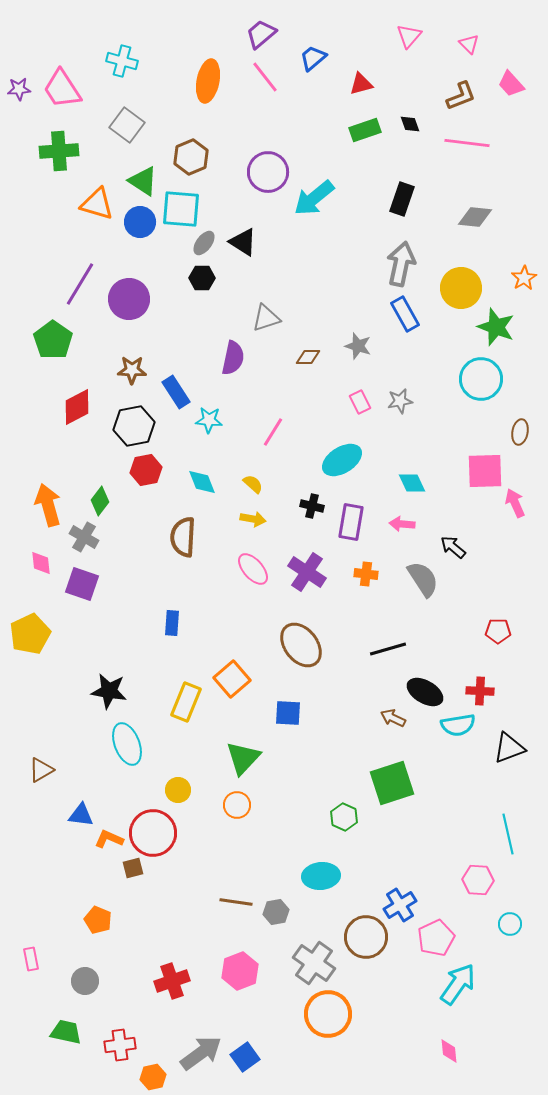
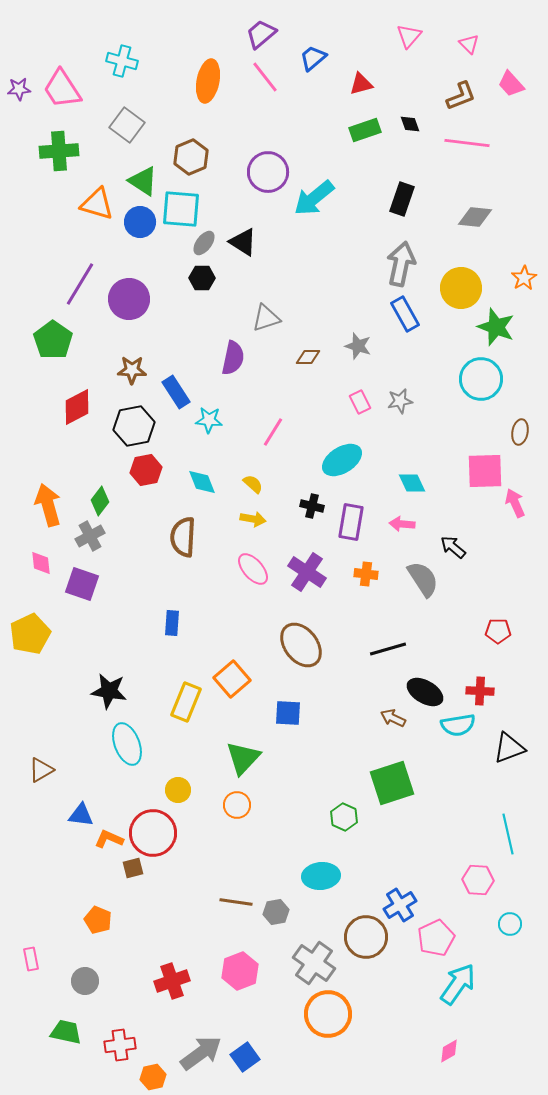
gray cross at (84, 537): moved 6 px right, 1 px up; rotated 32 degrees clockwise
pink diamond at (449, 1051): rotated 65 degrees clockwise
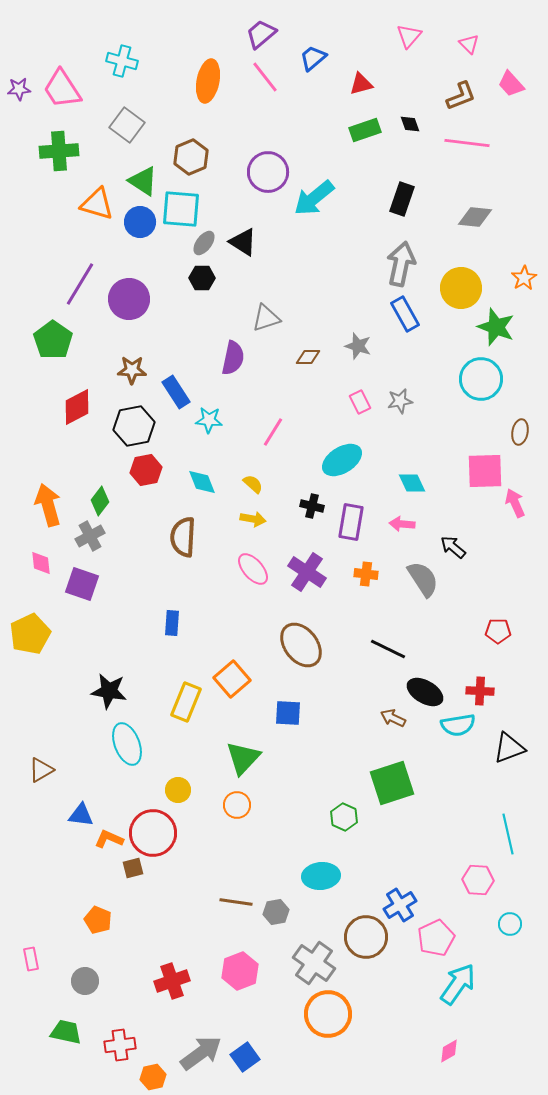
black line at (388, 649): rotated 42 degrees clockwise
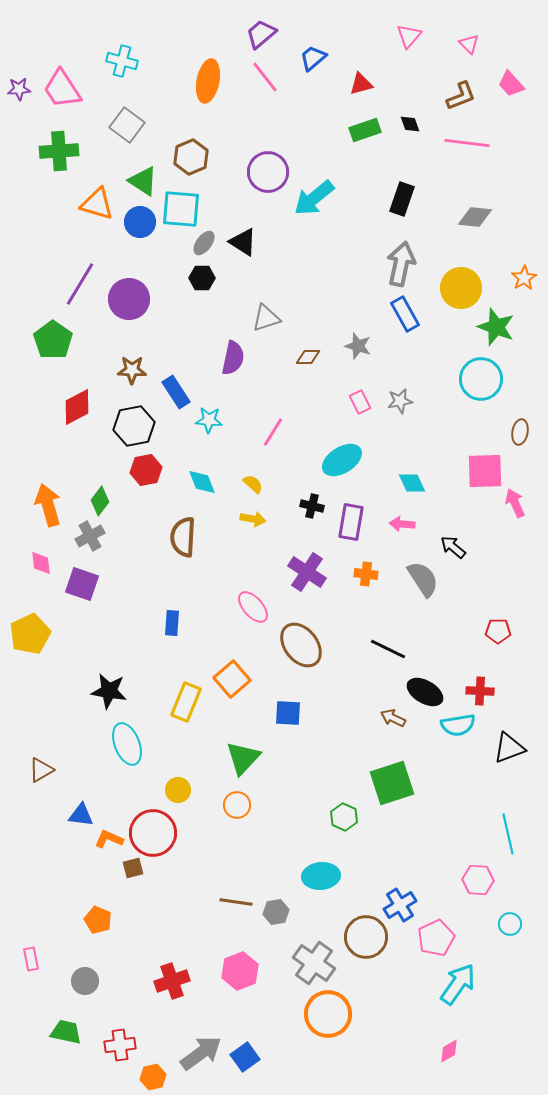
pink ellipse at (253, 569): moved 38 px down
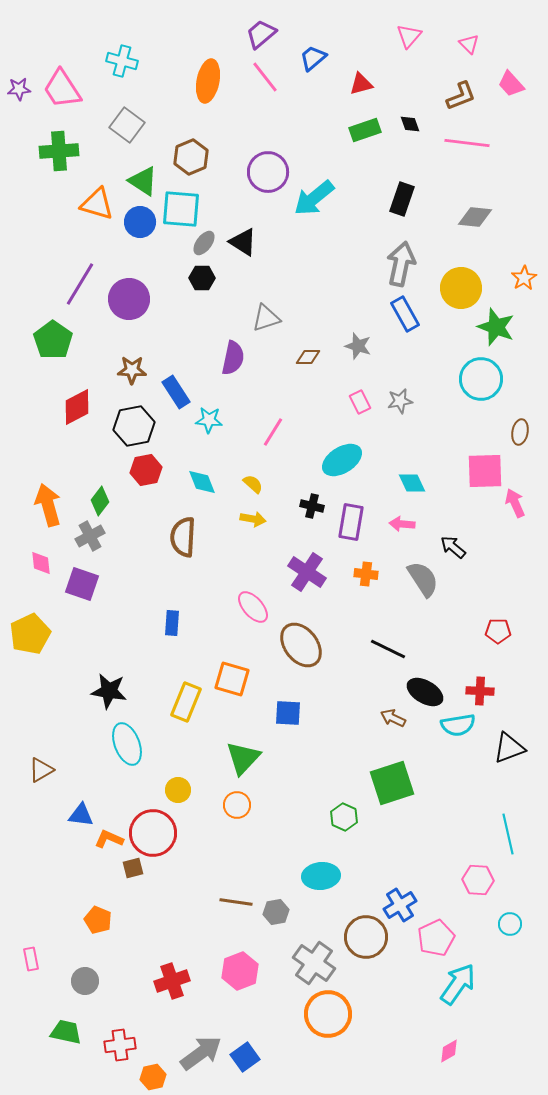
orange square at (232, 679): rotated 33 degrees counterclockwise
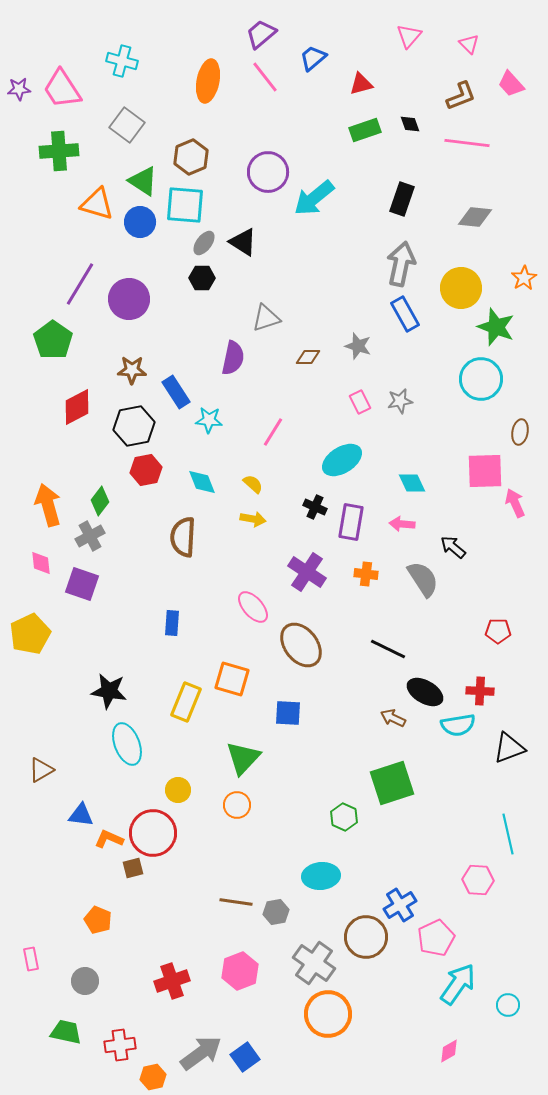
cyan square at (181, 209): moved 4 px right, 4 px up
black cross at (312, 506): moved 3 px right, 1 px down; rotated 10 degrees clockwise
cyan circle at (510, 924): moved 2 px left, 81 px down
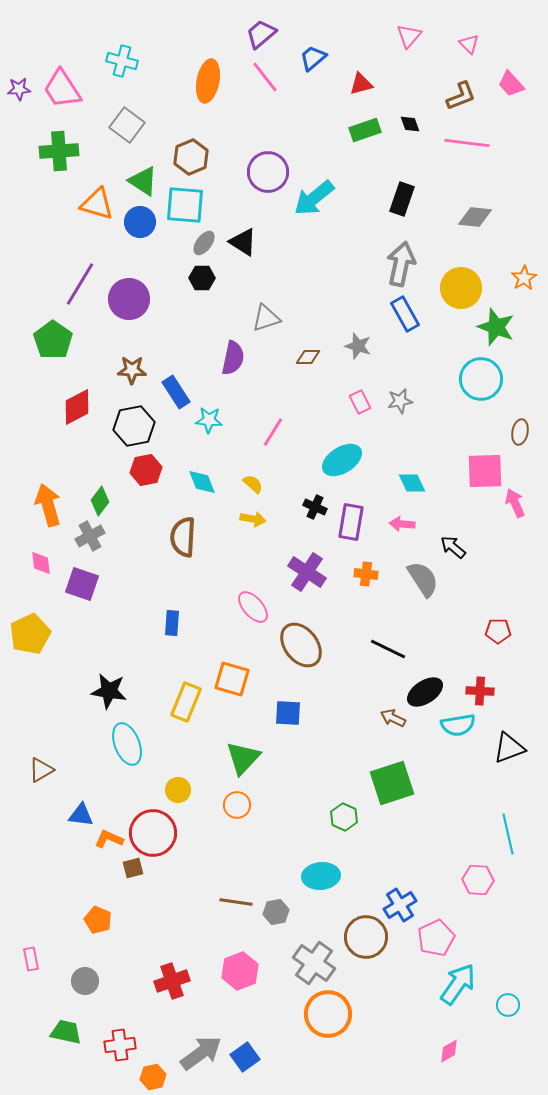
black ellipse at (425, 692): rotated 63 degrees counterclockwise
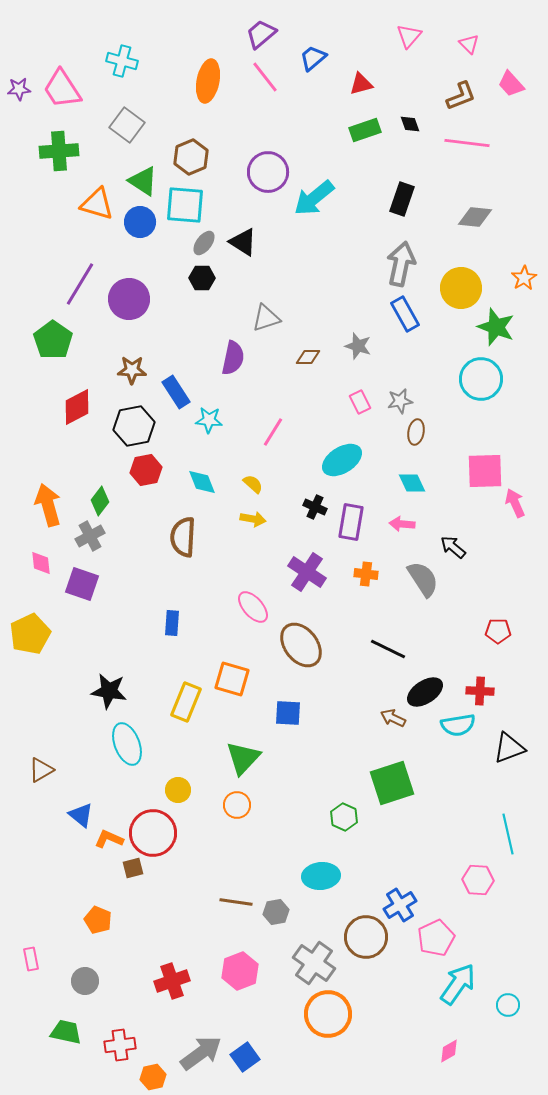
brown ellipse at (520, 432): moved 104 px left
blue triangle at (81, 815): rotated 32 degrees clockwise
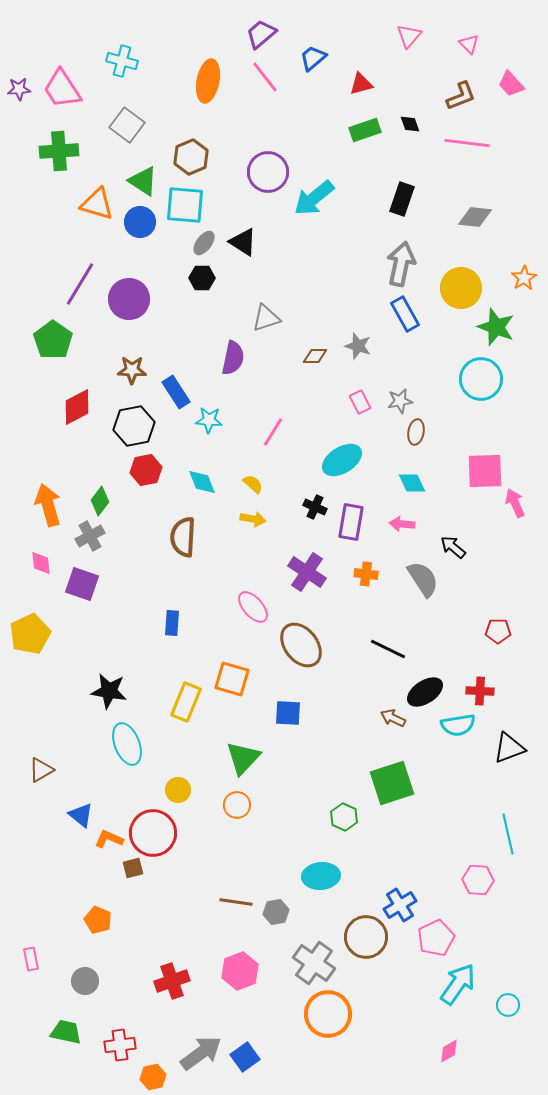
brown diamond at (308, 357): moved 7 px right, 1 px up
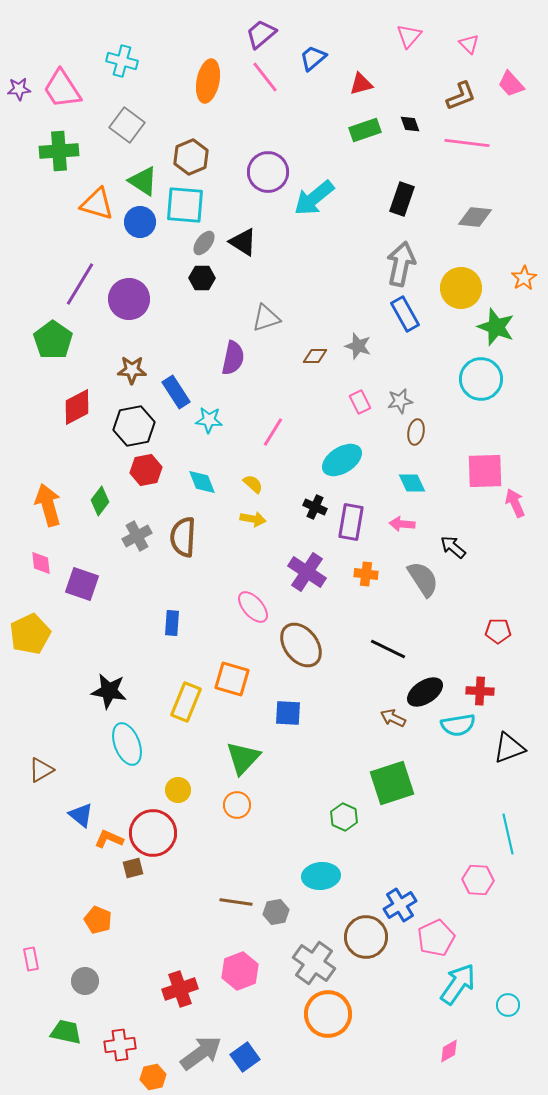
gray cross at (90, 536): moved 47 px right
red cross at (172, 981): moved 8 px right, 8 px down
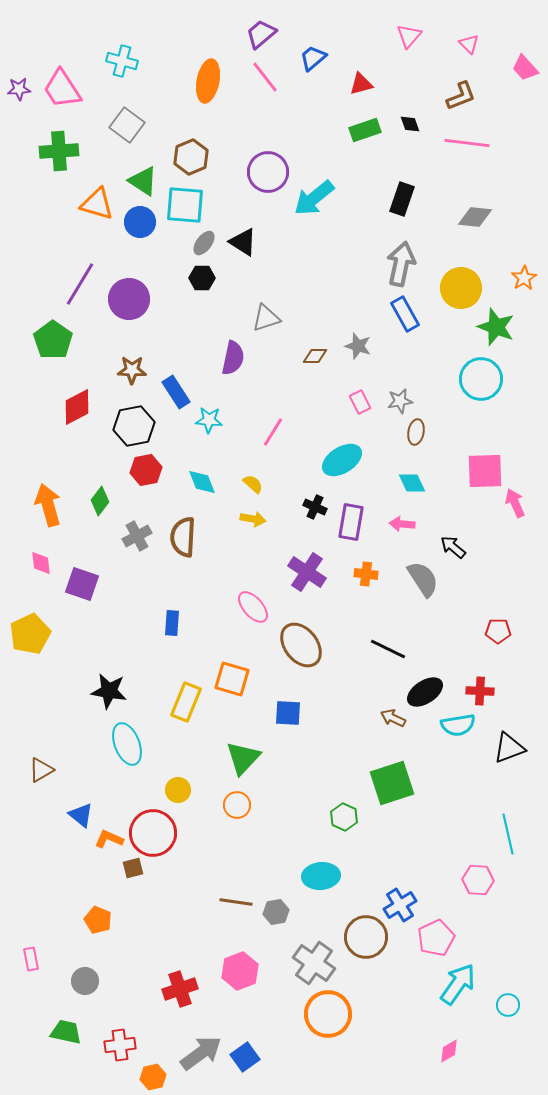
pink trapezoid at (511, 84): moved 14 px right, 16 px up
